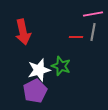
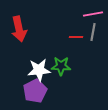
red arrow: moved 4 px left, 3 px up
green star: rotated 18 degrees counterclockwise
white star: rotated 10 degrees clockwise
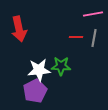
gray line: moved 1 px right, 6 px down
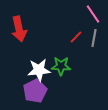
pink line: rotated 66 degrees clockwise
red line: rotated 48 degrees counterclockwise
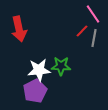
red line: moved 6 px right, 6 px up
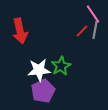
red arrow: moved 1 px right, 2 px down
gray line: moved 1 px right, 8 px up
green star: rotated 30 degrees counterclockwise
purple pentagon: moved 8 px right
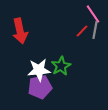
purple pentagon: moved 3 px left, 4 px up; rotated 15 degrees clockwise
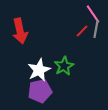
gray line: moved 1 px right, 1 px up
green star: moved 3 px right
white star: rotated 20 degrees counterclockwise
purple pentagon: moved 4 px down
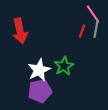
red line: rotated 24 degrees counterclockwise
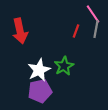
red line: moved 6 px left
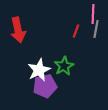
pink line: rotated 36 degrees clockwise
red arrow: moved 2 px left, 1 px up
purple pentagon: moved 5 px right, 5 px up
